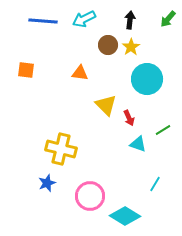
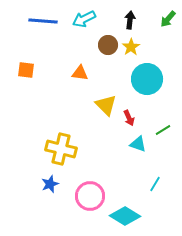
blue star: moved 3 px right, 1 px down
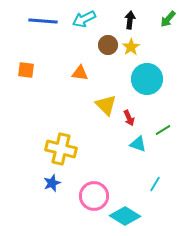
blue star: moved 2 px right, 1 px up
pink circle: moved 4 px right
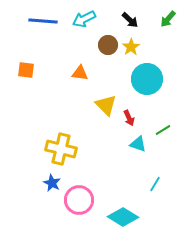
black arrow: rotated 126 degrees clockwise
blue star: rotated 24 degrees counterclockwise
pink circle: moved 15 px left, 4 px down
cyan diamond: moved 2 px left, 1 px down
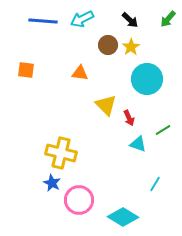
cyan arrow: moved 2 px left
yellow cross: moved 4 px down
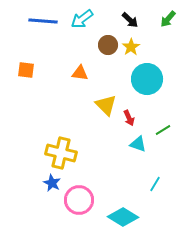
cyan arrow: rotated 10 degrees counterclockwise
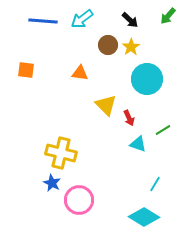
green arrow: moved 3 px up
cyan diamond: moved 21 px right
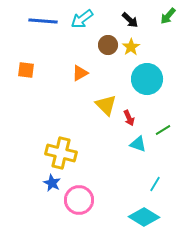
orange triangle: rotated 36 degrees counterclockwise
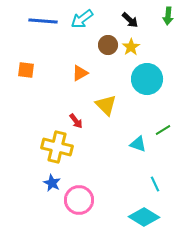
green arrow: rotated 36 degrees counterclockwise
red arrow: moved 53 px left, 3 px down; rotated 14 degrees counterclockwise
yellow cross: moved 4 px left, 6 px up
cyan line: rotated 56 degrees counterclockwise
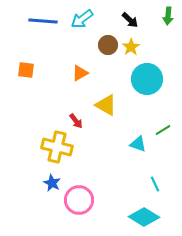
yellow triangle: rotated 15 degrees counterclockwise
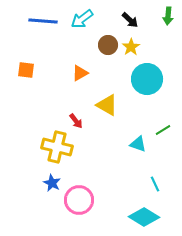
yellow triangle: moved 1 px right
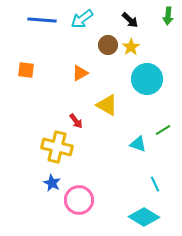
blue line: moved 1 px left, 1 px up
